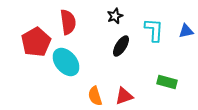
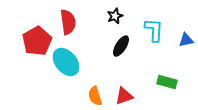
blue triangle: moved 9 px down
red pentagon: moved 1 px right, 1 px up
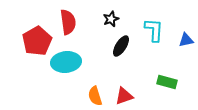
black star: moved 4 px left, 3 px down
cyan ellipse: rotated 56 degrees counterclockwise
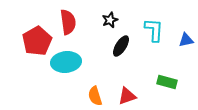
black star: moved 1 px left, 1 px down
red triangle: moved 3 px right
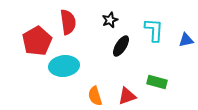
cyan ellipse: moved 2 px left, 4 px down
green rectangle: moved 10 px left
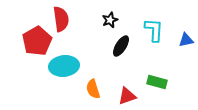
red semicircle: moved 7 px left, 3 px up
orange semicircle: moved 2 px left, 7 px up
